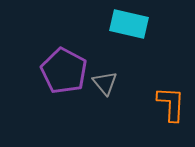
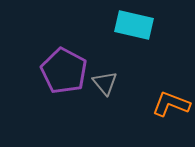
cyan rectangle: moved 5 px right, 1 px down
orange L-shape: rotated 72 degrees counterclockwise
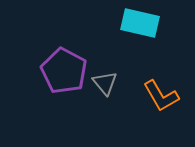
cyan rectangle: moved 6 px right, 2 px up
orange L-shape: moved 10 px left, 8 px up; rotated 141 degrees counterclockwise
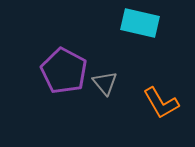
orange L-shape: moved 7 px down
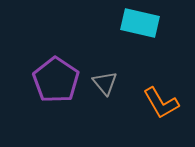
purple pentagon: moved 8 px left, 9 px down; rotated 6 degrees clockwise
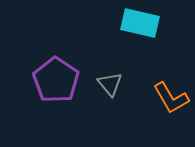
gray triangle: moved 5 px right, 1 px down
orange L-shape: moved 10 px right, 5 px up
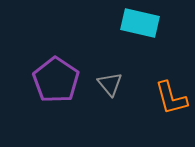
orange L-shape: rotated 15 degrees clockwise
